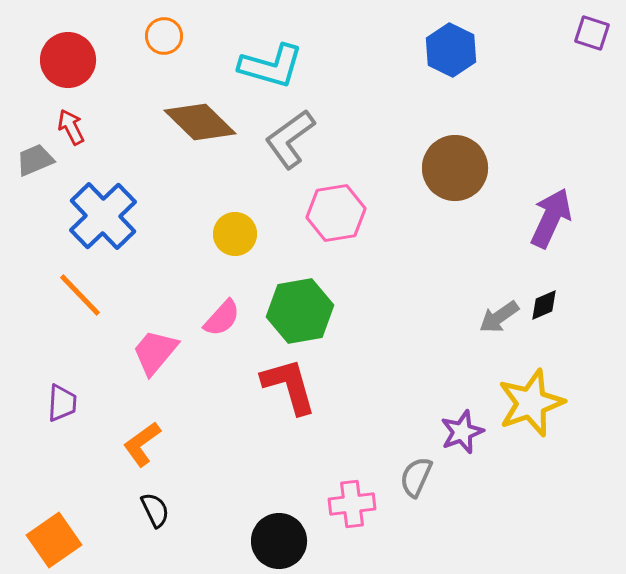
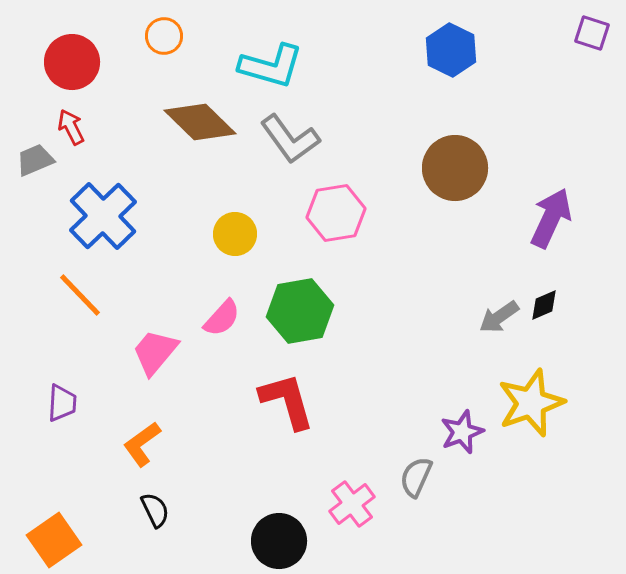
red circle: moved 4 px right, 2 px down
gray L-shape: rotated 90 degrees counterclockwise
red L-shape: moved 2 px left, 15 px down
pink cross: rotated 30 degrees counterclockwise
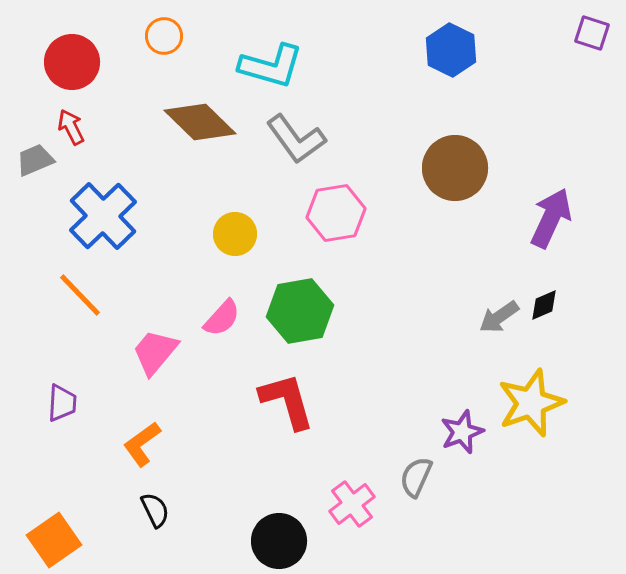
gray L-shape: moved 6 px right
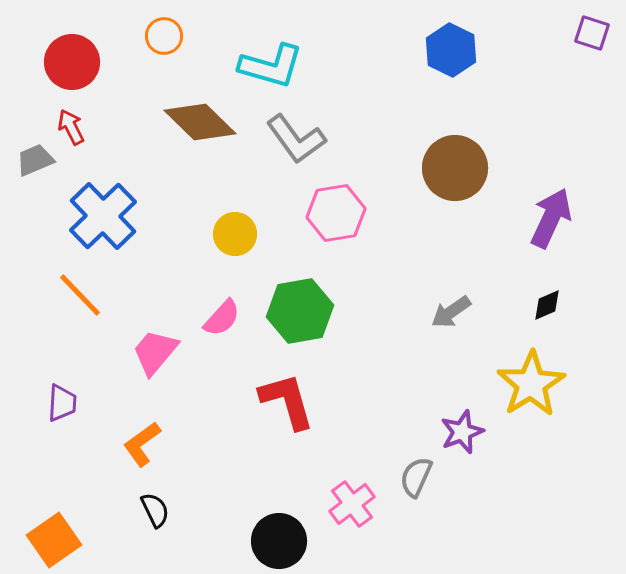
black diamond: moved 3 px right
gray arrow: moved 48 px left, 5 px up
yellow star: moved 19 px up; rotated 12 degrees counterclockwise
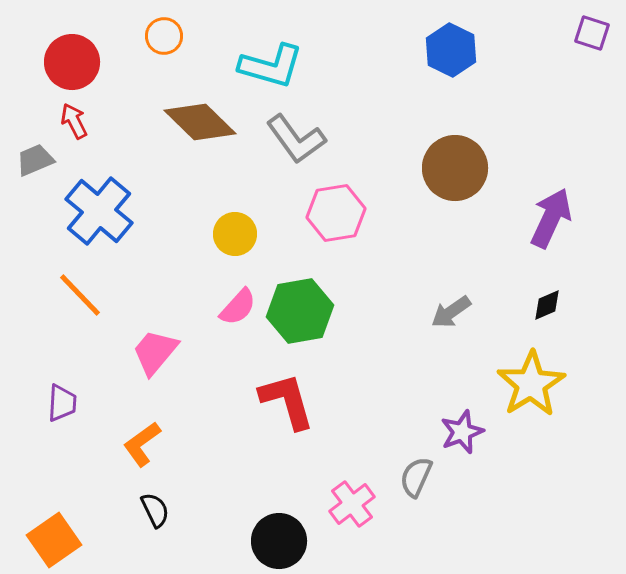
red arrow: moved 3 px right, 6 px up
blue cross: moved 4 px left, 5 px up; rotated 6 degrees counterclockwise
pink semicircle: moved 16 px right, 11 px up
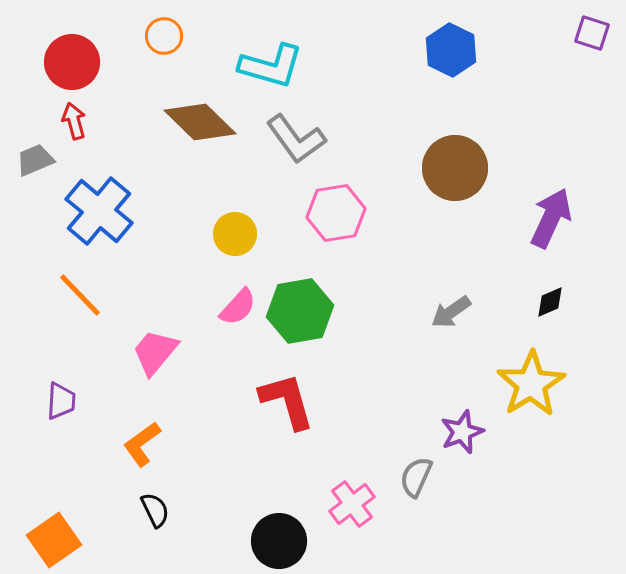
red arrow: rotated 12 degrees clockwise
black diamond: moved 3 px right, 3 px up
purple trapezoid: moved 1 px left, 2 px up
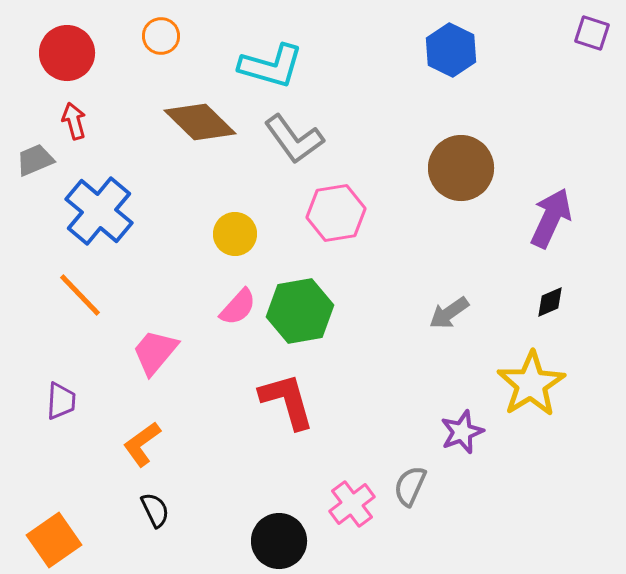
orange circle: moved 3 px left
red circle: moved 5 px left, 9 px up
gray L-shape: moved 2 px left
brown circle: moved 6 px right
gray arrow: moved 2 px left, 1 px down
gray semicircle: moved 6 px left, 9 px down
